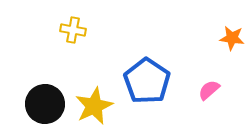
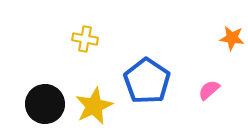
yellow cross: moved 12 px right, 9 px down
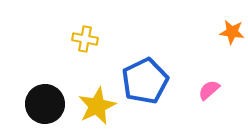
orange star: moved 6 px up
blue pentagon: moved 2 px left; rotated 12 degrees clockwise
yellow star: moved 3 px right
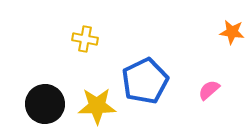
yellow star: rotated 24 degrees clockwise
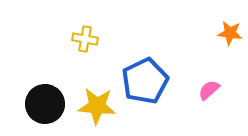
orange star: moved 2 px left, 1 px down
yellow star: rotated 6 degrees clockwise
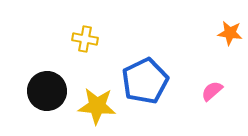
pink semicircle: moved 3 px right, 1 px down
black circle: moved 2 px right, 13 px up
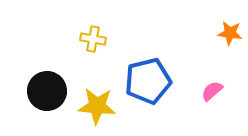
yellow cross: moved 8 px right
blue pentagon: moved 3 px right; rotated 12 degrees clockwise
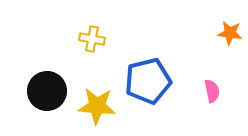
yellow cross: moved 1 px left
pink semicircle: rotated 120 degrees clockwise
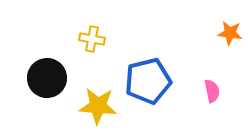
black circle: moved 13 px up
yellow star: moved 1 px right
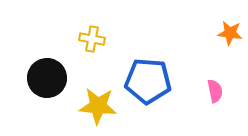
blue pentagon: rotated 18 degrees clockwise
pink semicircle: moved 3 px right
